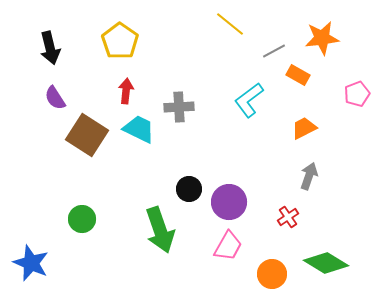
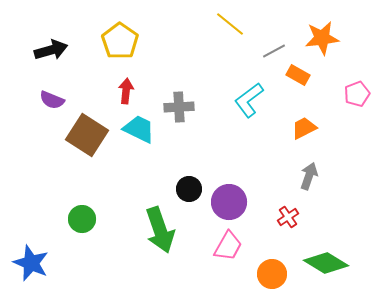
black arrow: moved 1 px right, 2 px down; rotated 92 degrees counterclockwise
purple semicircle: moved 3 px left, 2 px down; rotated 35 degrees counterclockwise
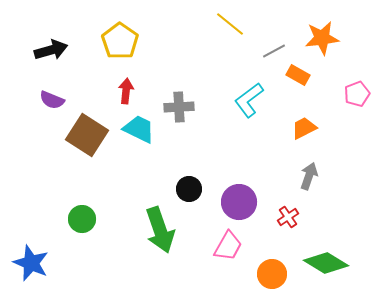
purple circle: moved 10 px right
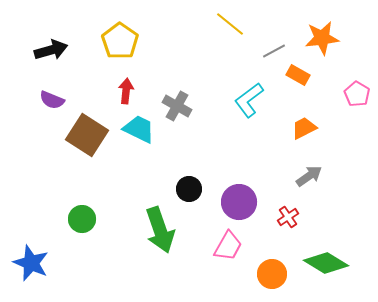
pink pentagon: rotated 20 degrees counterclockwise
gray cross: moved 2 px left, 1 px up; rotated 32 degrees clockwise
gray arrow: rotated 36 degrees clockwise
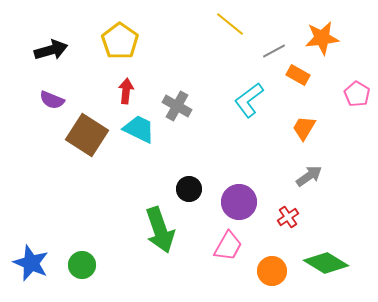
orange trapezoid: rotated 32 degrees counterclockwise
green circle: moved 46 px down
orange circle: moved 3 px up
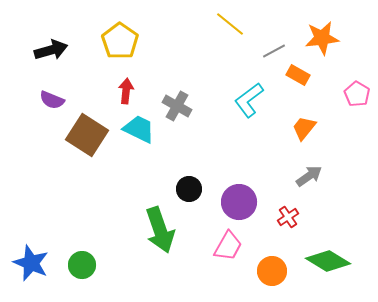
orange trapezoid: rotated 8 degrees clockwise
green diamond: moved 2 px right, 2 px up
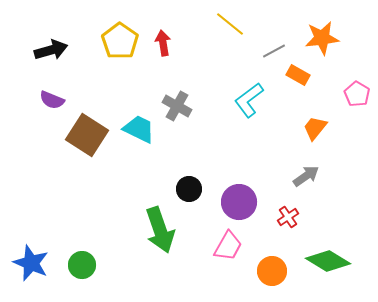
red arrow: moved 37 px right, 48 px up; rotated 15 degrees counterclockwise
orange trapezoid: moved 11 px right
gray arrow: moved 3 px left
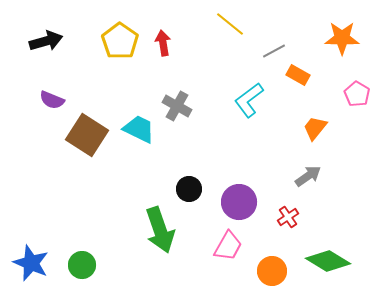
orange star: moved 20 px right; rotated 8 degrees clockwise
black arrow: moved 5 px left, 9 px up
gray arrow: moved 2 px right
